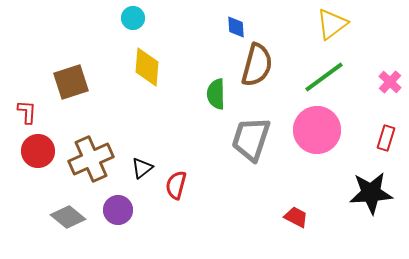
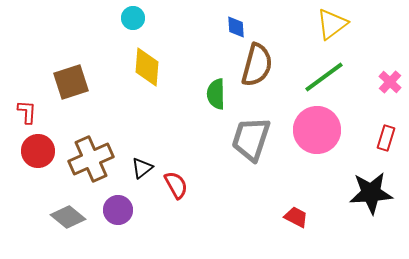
red semicircle: rotated 136 degrees clockwise
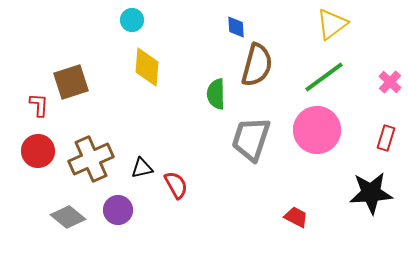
cyan circle: moved 1 px left, 2 px down
red L-shape: moved 12 px right, 7 px up
black triangle: rotated 25 degrees clockwise
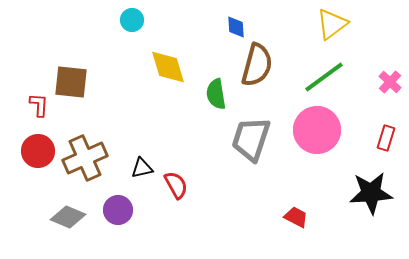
yellow diamond: moved 21 px right; rotated 21 degrees counterclockwise
brown square: rotated 24 degrees clockwise
green semicircle: rotated 8 degrees counterclockwise
brown cross: moved 6 px left, 1 px up
gray diamond: rotated 16 degrees counterclockwise
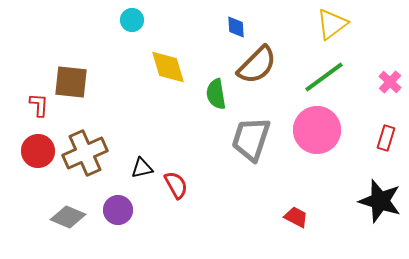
brown semicircle: rotated 30 degrees clockwise
brown cross: moved 5 px up
black star: moved 9 px right, 8 px down; rotated 21 degrees clockwise
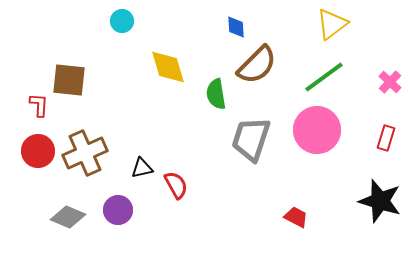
cyan circle: moved 10 px left, 1 px down
brown square: moved 2 px left, 2 px up
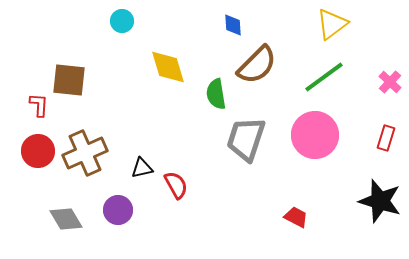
blue diamond: moved 3 px left, 2 px up
pink circle: moved 2 px left, 5 px down
gray trapezoid: moved 5 px left
gray diamond: moved 2 px left, 2 px down; rotated 36 degrees clockwise
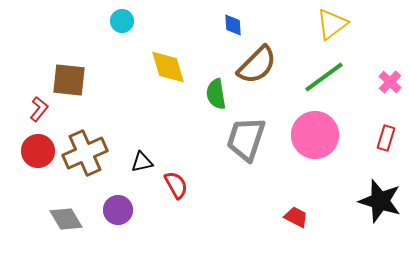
red L-shape: moved 4 px down; rotated 35 degrees clockwise
black triangle: moved 6 px up
